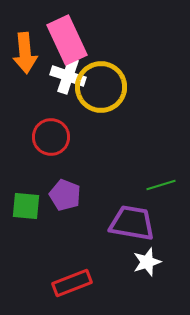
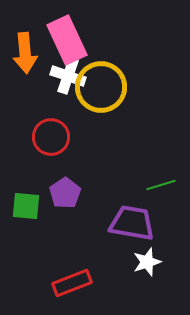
purple pentagon: moved 2 px up; rotated 16 degrees clockwise
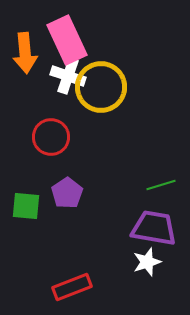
purple pentagon: moved 2 px right
purple trapezoid: moved 22 px right, 5 px down
red rectangle: moved 4 px down
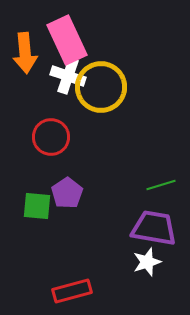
green square: moved 11 px right
red rectangle: moved 4 px down; rotated 6 degrees clockwise
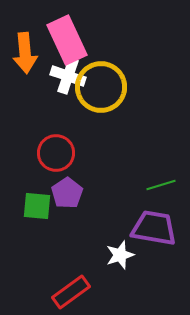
red circle: moved 5 px right, 16 px down
white star: moved 27 px left, 7 px up
red rectangle: moved 1 px left, 1 px down; rotated 21 degrees counterclockwise
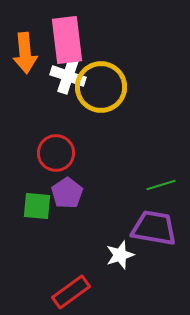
pink rectangle: rotated 18 degrees clockwise
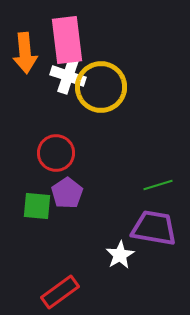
green line: moved 3 px left
white star: rotated 12 degrees counterclockwise
red rectangle: moved 11 px left
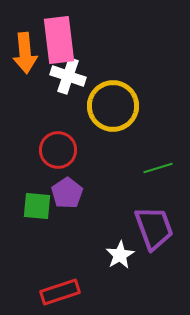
pink rectangle: moved 8 px left
yellow circle: moved 12 px right, 19 px down
red circle: moved 2 px right, 3 px up
green line: moved 17 px up
purple trapezoid: rotated 60 degrees clockwise
red rectangle: rotated 18 degrees clockwise
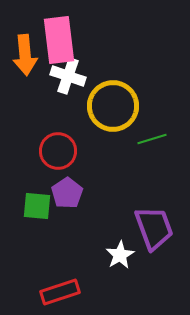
orange arrow: moved 2 px down
red circle: moved 1 px down
green line: moved 6 px left, 29 px up
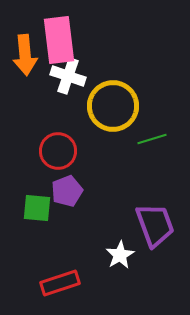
purple pentagon: moved 2 px up; rotated 12 degrees clockwise
green square: moved 2 px down
purple trapezoid: moved 1 px right, 3 px up
red rectangle: moved 9 px up
